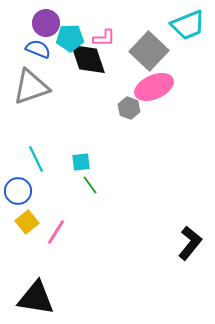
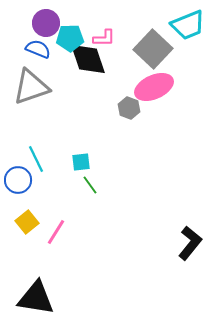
gray square: moved 4 px right, 2 px up
blue circle: moved 11 px up
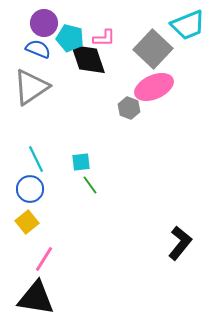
purple circle: moved 2 px left
cyan pentagon: rotated 16 degrees clockwise
gray triangle: rotated 15 degrees counterclockwise
blue circle: moved 12 px right, 9 px down
pink line: moved 12 px left, 27 px down
black L-shape: moved 10 px left
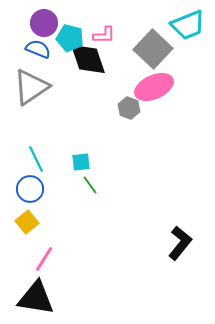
pink L-shape: moved 3 px up
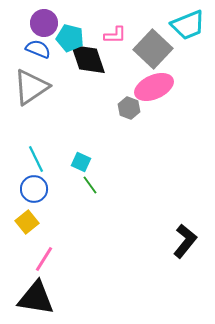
pink L-shape: moved 11 px right
cyan square: rotated 30 degrees clockwise
blue circle: moved 4 px right
black L-shape: moved 5 px right, 2 px up
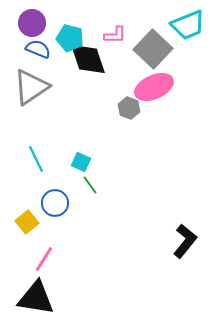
purple circle: moved 12 px left
blue circle: moved 21 px right, 14 px down
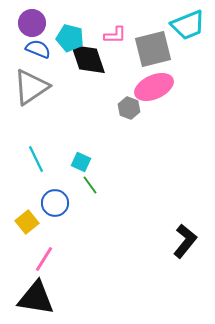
gray square: rotated 33 degrees clockwise
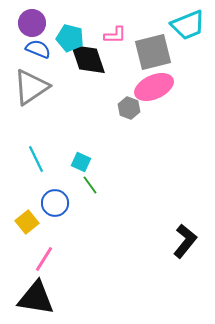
gray square: moved 3 px down
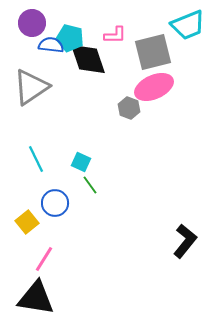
blue semicircle: moved 13 px right, 4 px up; rotated 15 degrees counterclockwise
